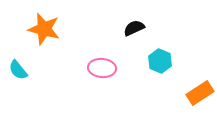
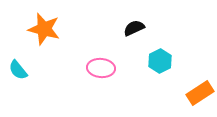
cyan hexagon: rotated 10 degrees clockwise
pink ellipse: moved 1 px left
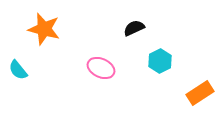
pink ellipse: rotated 20 degrees clockwise
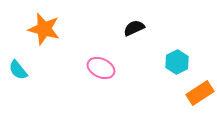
cyan hexagon: moved 17 px right, 1 px down
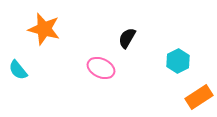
black semicircle: moved 7 px left, 10 px down; rotated 35 degrees counterclockwise
cyan hexagon: moved 1 px right, 1 px up
orange rectangle: moved 1 px left, 4 px down
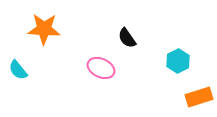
orange star: rotated 12 degrees counterclockwise
black semicircle: rotated 65 degrees counterclockwise
orange rectangle: rotated 16 degrees clockwise
